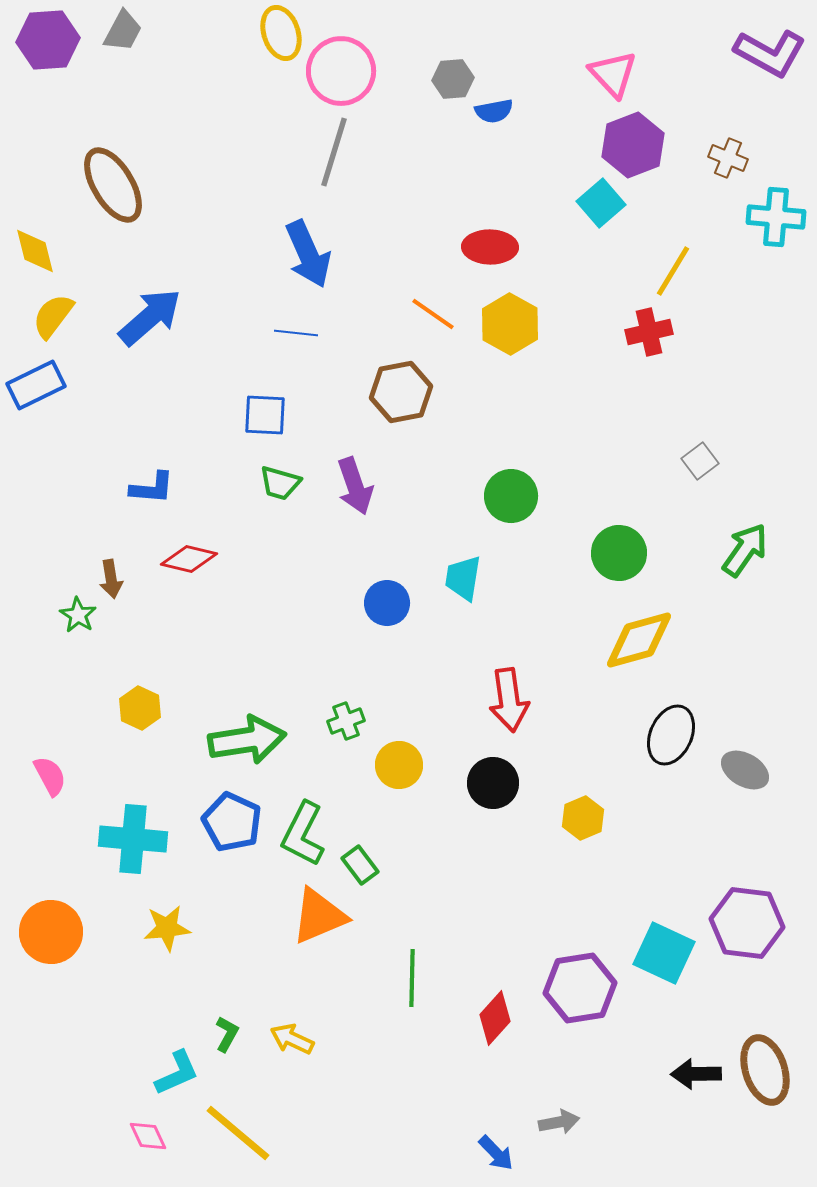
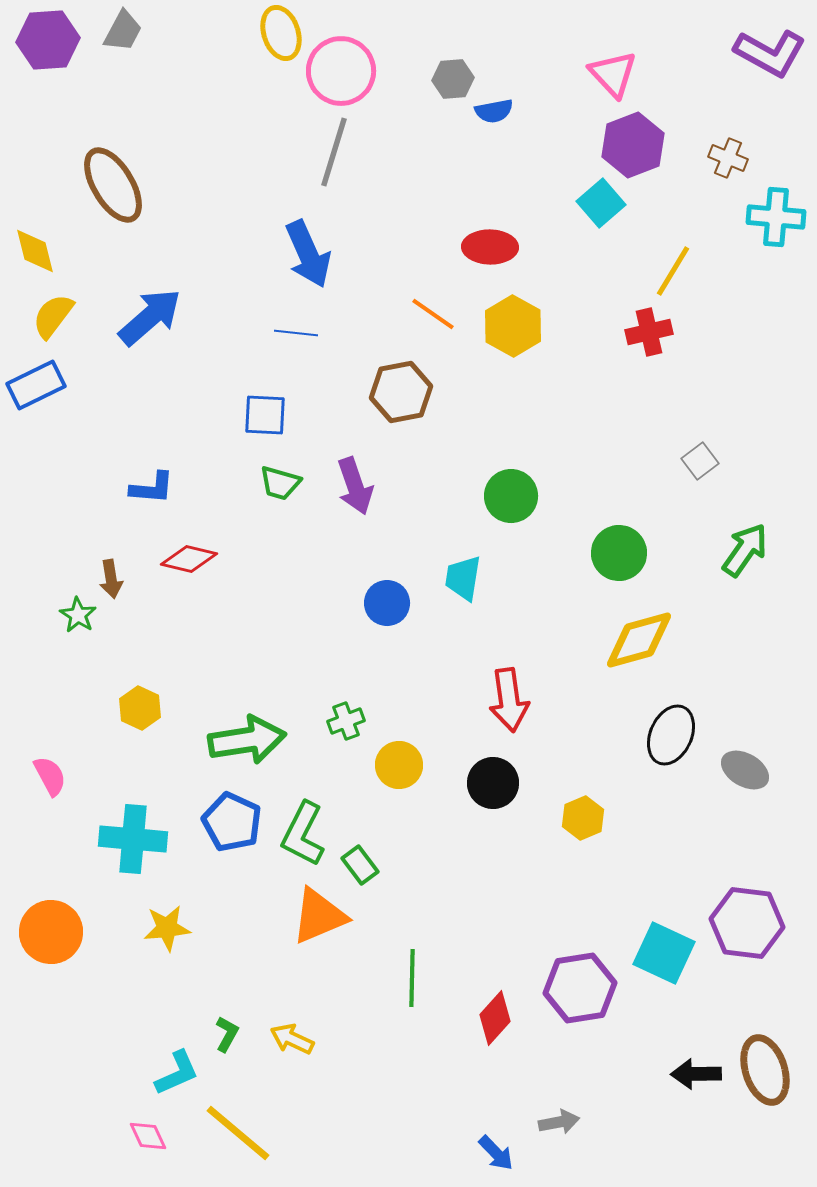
yellow hexagon at (510, 324): moved 3 px right, 2 px down
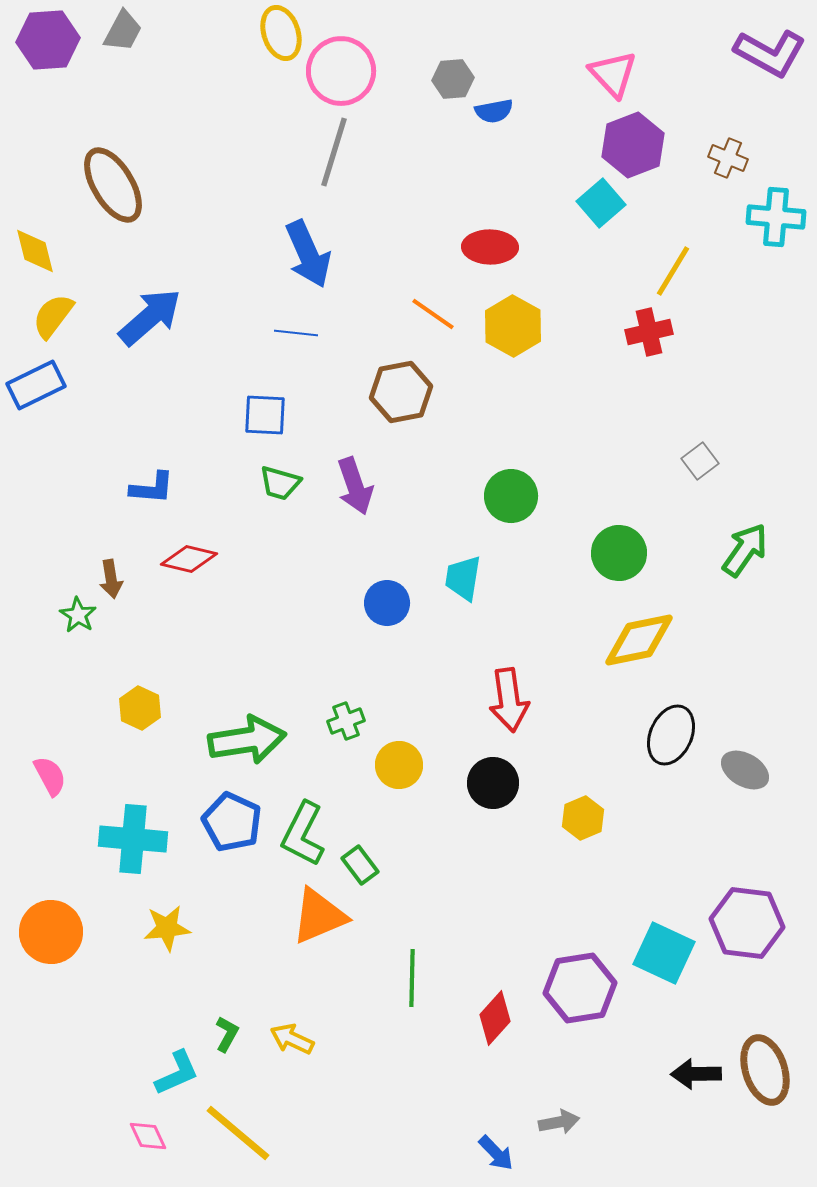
yellow diamond at (639, 640): rotated 4 degrees clockwise
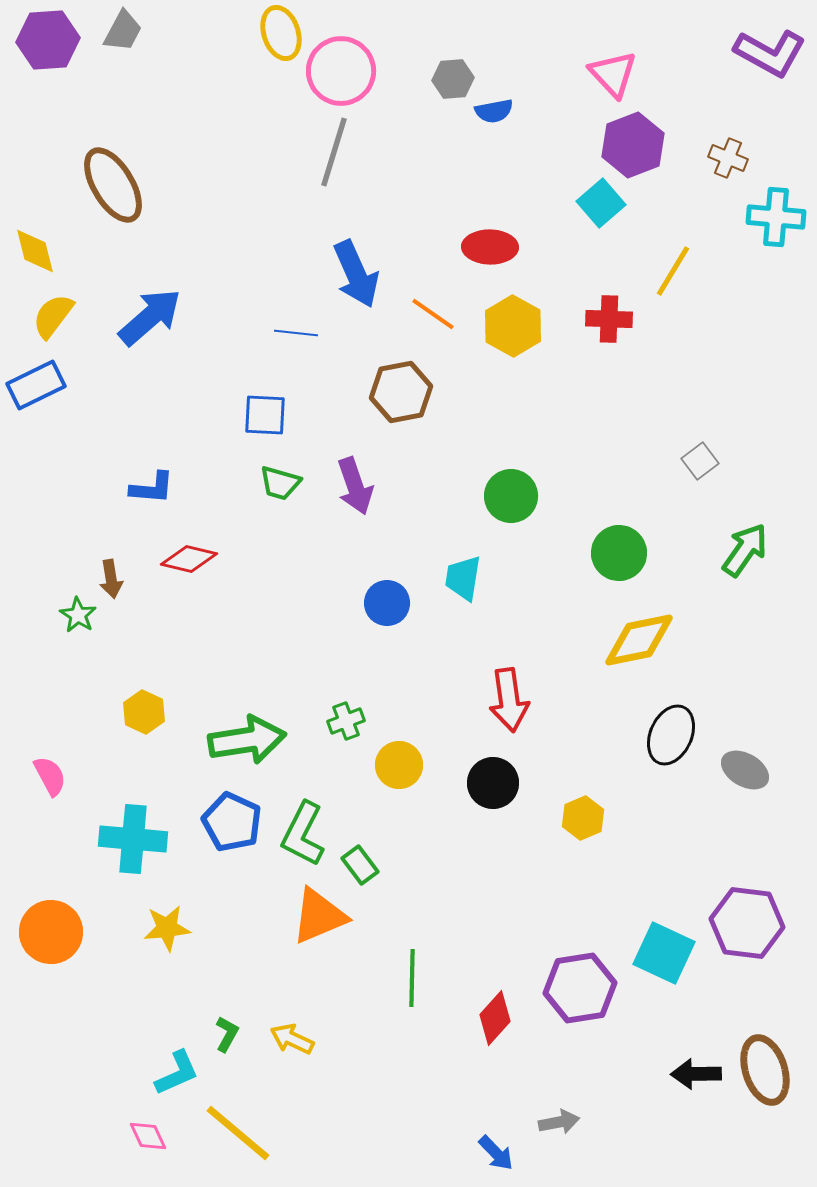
blue arrow at (308, 254): moved 48 px right, 20 px down
red cross at (649, 332): moved 40 px left, 13 px up; rotated 15 degrees clockwise
yellow hexagon at (140, 708): moved 4 px right, 4 px down
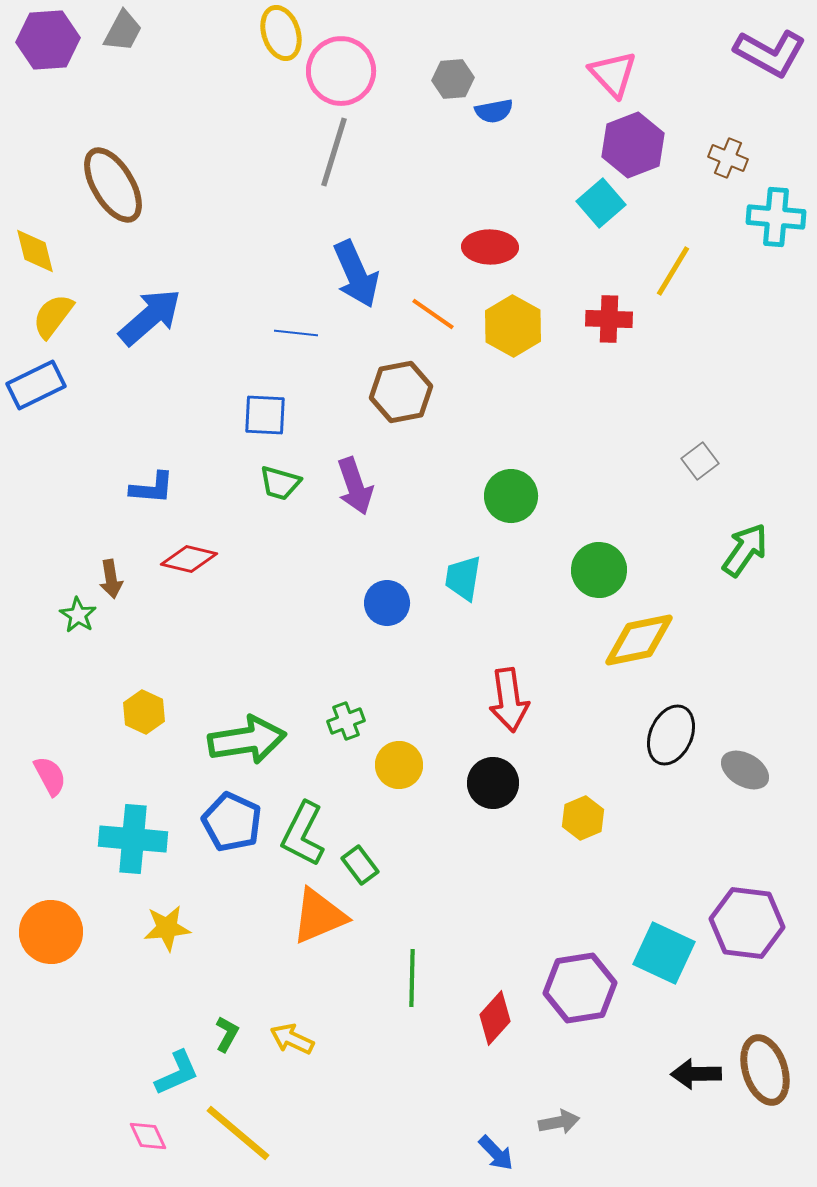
green circle at (619, 553): moved 20 px left, 17 px down
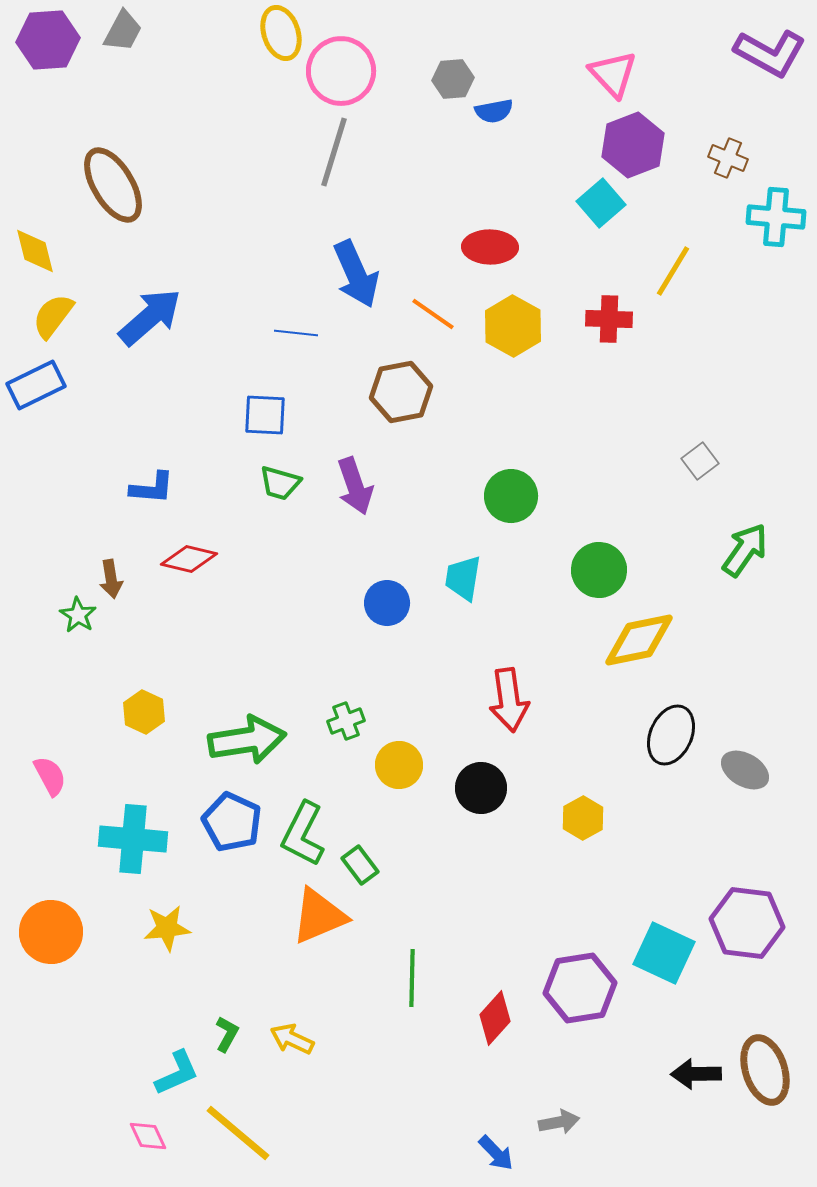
black circle at (493, 783): moved 12 px left, 5 px down
yellow hexagon at (583, 818): rotated 6 degrees counterclockwise
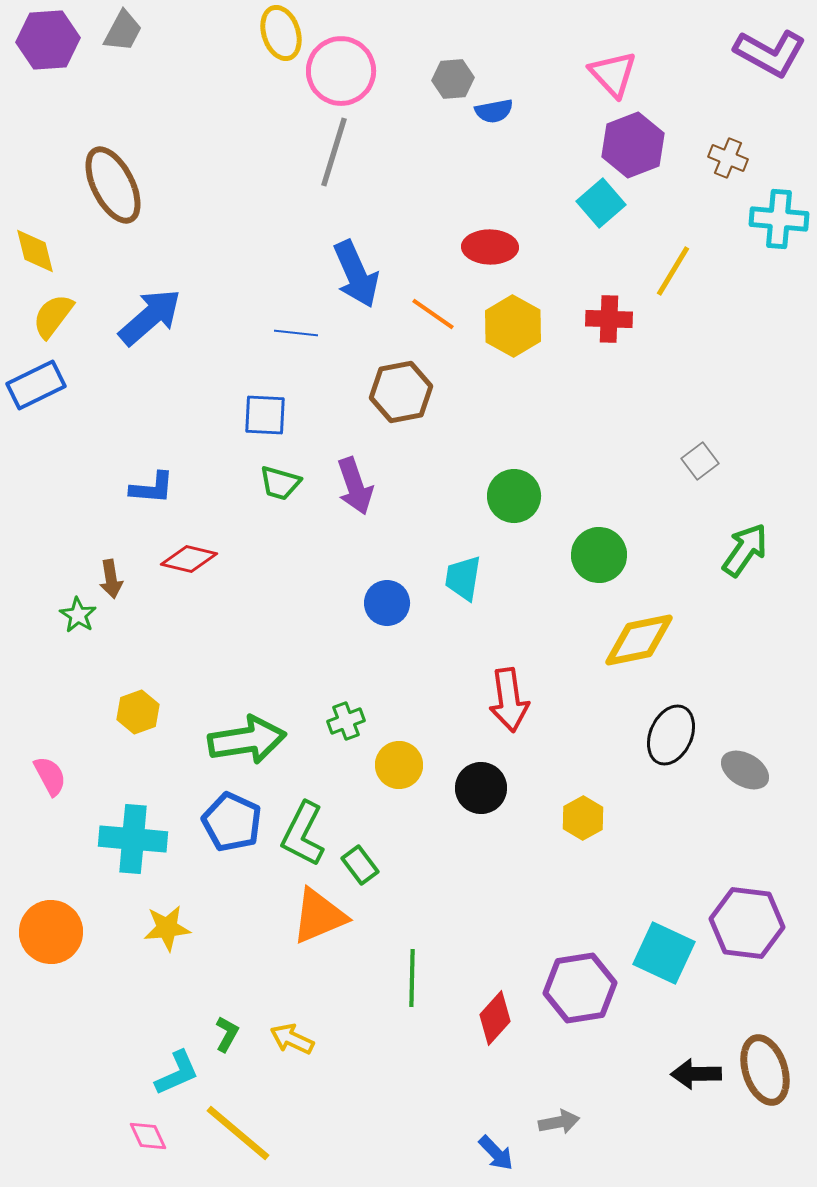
brown ellipse at (113, 185): rotated 4 degrees clockwise
cyan cross at (776, 217): moved 3 px right, 2 px down
green circle at (511, 496): moved 3 px right
green circle at (599, 570): moved 15 px up
yellow hexagon at (144, 712): moved 6 px left; rotated 15 degrees clockwise
